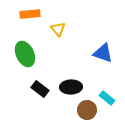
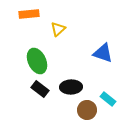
orange rectangle: moved 1 px left
yellow triangle: rotated 28 degrees clockwise
green ellipse: moved 12 px right, 7 px down
cyan rectangle: moved 1 px right, 1 px down
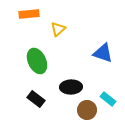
black rectangle: moved 4 px left, 10 px down
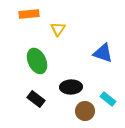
yellow triangle: rotated 14 degrees counterclockwise
brown circle: moved 2 px left, 1 px down
